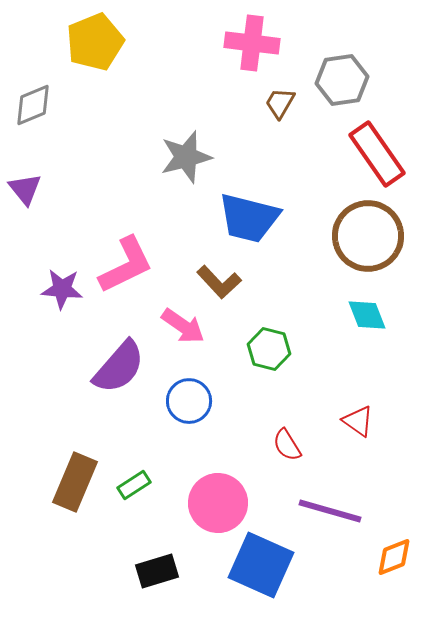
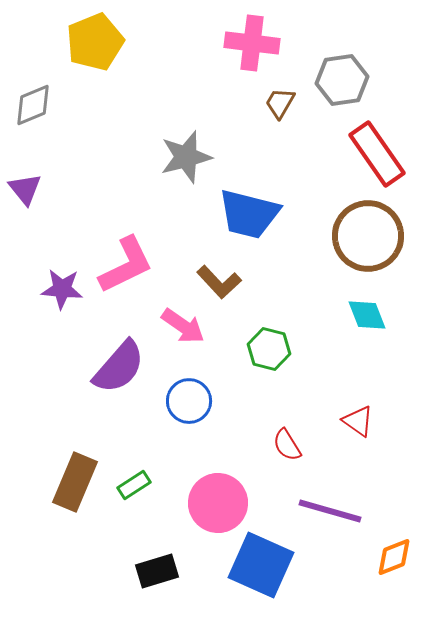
blue trapezoid: moved 4 px up
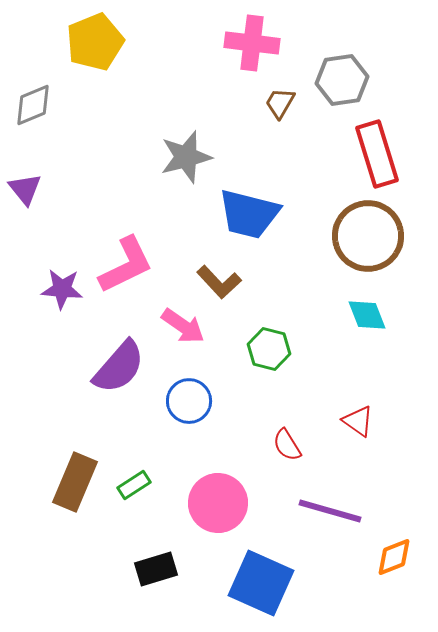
red rectangle: rotated 18 degrees clockwise
blue square: moved 18 px down
black rectangle: moved 1 px left, 2 px up
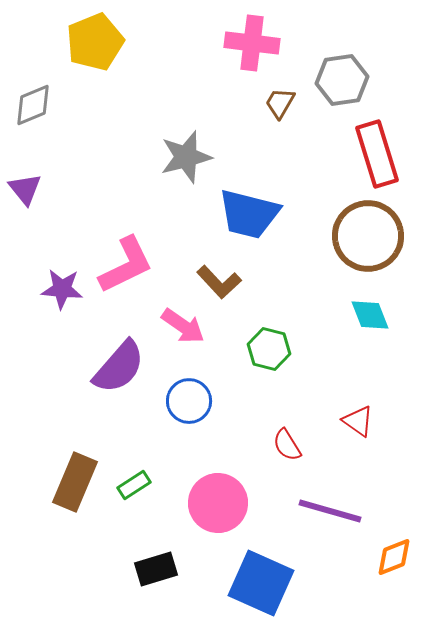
cyan diamond: moved 3 px right
